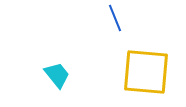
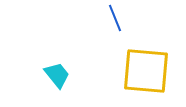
yellow square: moved 1 px up
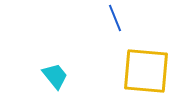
cyan trapezoid: moved 2 px left, 1 px down
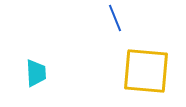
cyan trapezoid: moved 19 px left, 3 px up; rotated 36 degrees clockwise
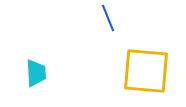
blue line: moved 7 px left
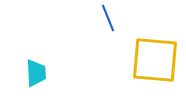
yellow square: moved 9 px right, 11 px up
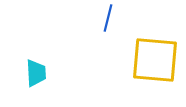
blue line: rotated 36 degrees clockwise
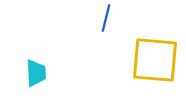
blue line: moved 2 px left
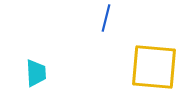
yellow square: moved 1 px left, 7 px down
